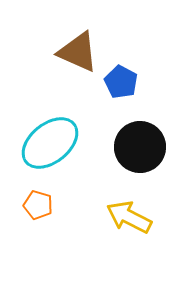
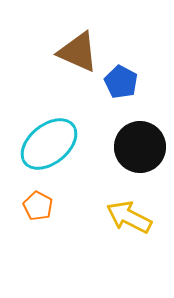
cyan ellipse: moved 1 px left, 1 px down
orange pentagon: moved 1 px down; rotated 12 degrees clockwise
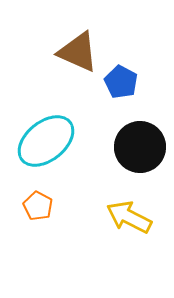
cyan ellipse: moved 3 px left, 3 px up
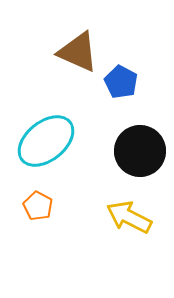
black circle: moved 4 px down
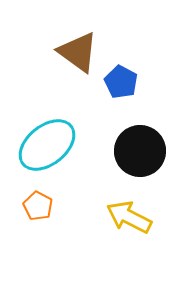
brown triangle: rotated 12 degrees clockwise
cyan ellipse: moved 1 px right, 4 px down
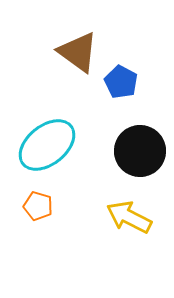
orange pentagon: rotated 12 degrees counterclockwise
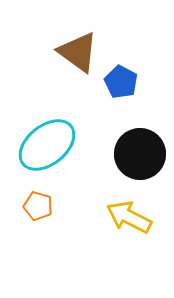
black circle: moved 3 px down
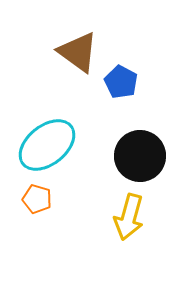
black circle: moved 2 px down
orange pentagon: moved 1 px left, 7 px up
yellow arrow: rotated 102 degrees counterclockwise
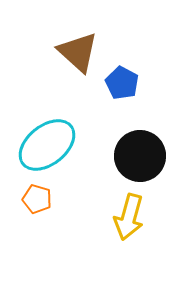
brown triangle: rotated 6 degrees clockwise
blue pentagon: moved 1 px right, 1 px down
